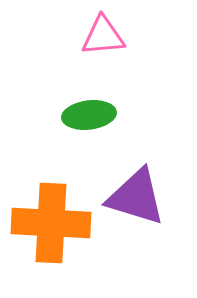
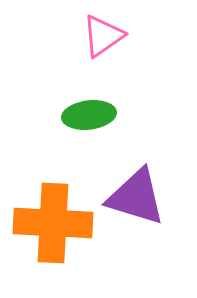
pink triangle: rotated 30 degrees counterclockwise
orange cross: moved 2 px right
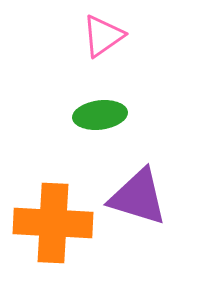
green ellipse: moved 11 px right
purple triangle: moved 2 px right
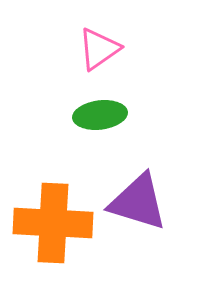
pink triangle: moved 4 px left, 13 px down
purple triangle: moved 5 px down
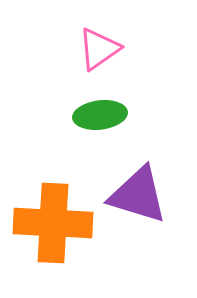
purple triangle: moved 7 px up
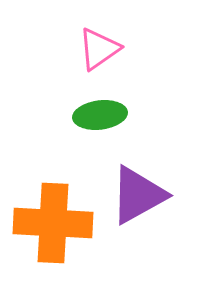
purple triangle: rotated 46 degrees counterclockwise
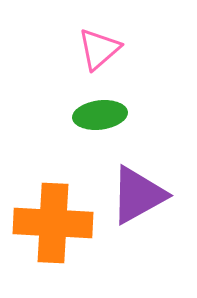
pink triangle: rotated 6 degrees counterclockwise
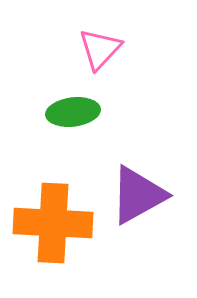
pink triangle: moved 1 px right; rotated 6 degrees counterclockwise
green ellipse: moved 27 px left, 3 px up
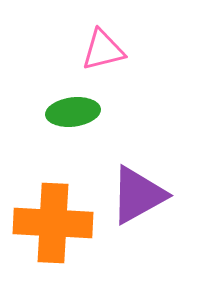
pink triangle: moved 3 px right, 1 px down; rotated 33 degrees clockwise
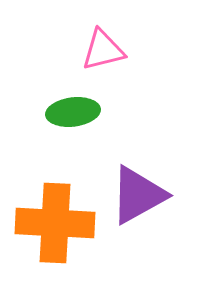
orange cross: moved 2 px right
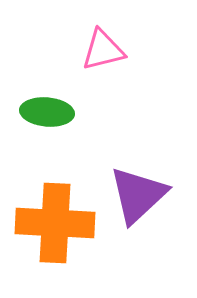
green ellipse: moved 26 px left; rotated 12 degrees clockwise
purple triangle: rotated 14 degrees counterclockwise
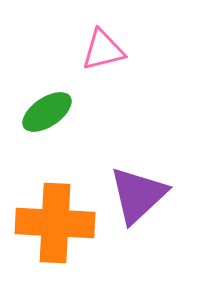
green ellipse: rotated 39 degrees counterclockwise
